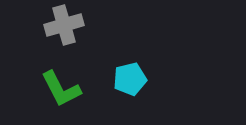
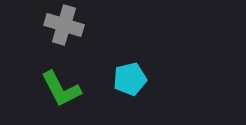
gray cross: rotated 33 degrees clockwise
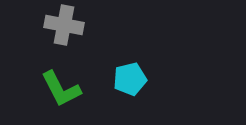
gray cross: rotated 6 degrees counterclockwise
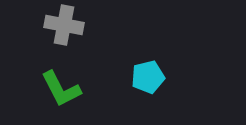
cyan pentagon: moved 18 px right, 2 px up
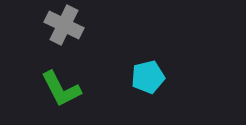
gray cross: rotated 15 degrees clockwise
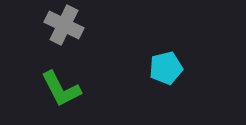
cyan pentagon: moved 18 px right, 9 px up
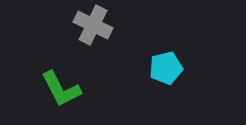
gray cross: moved 29 px right
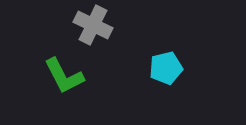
green L-shape: moved 3 px right, 13 px up
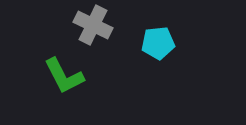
cyan pentagon: moved 8 px left, 25 px up; rotated 8 degrees clockwise
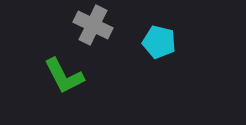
cyan pentagon: moved 1 px right, 1 px up; rotated 20 degrees clockwise
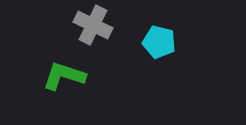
green L-shape: rotated 135 degrees clockwise
